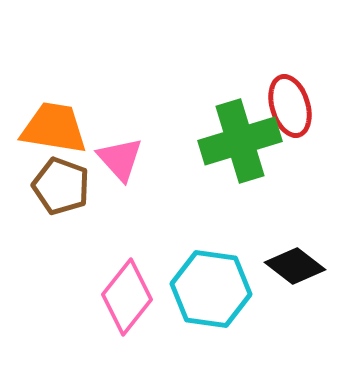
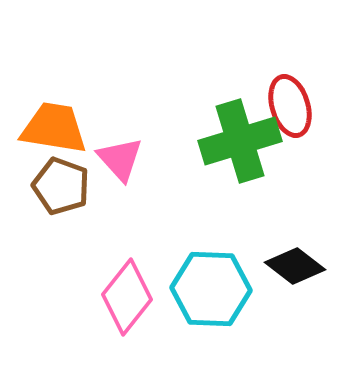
cyan hexagon: rotated 6 degrees counterclockwise
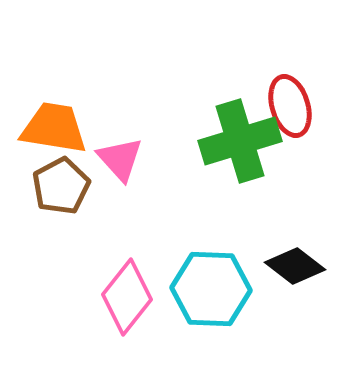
brown pentagon: rotated 24 degrees clockwise
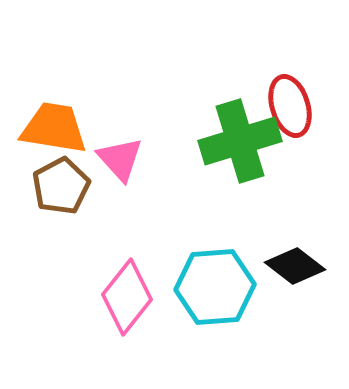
cyan hexagon: moved 4 px right, 2 px up; rotated 6 degrees counterclockwise
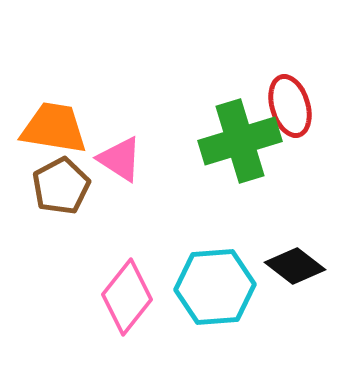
pink triangle: rotated 15 degrees counterclockwise
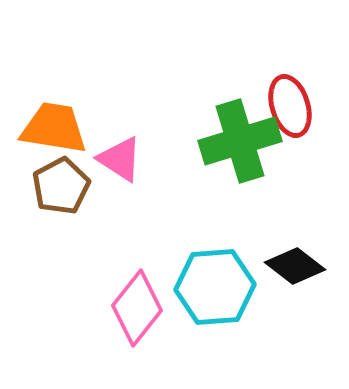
pink diamond: moved 10 px right, 11 px down
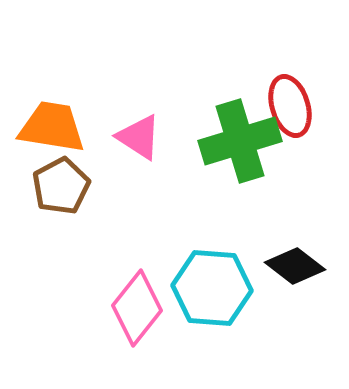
orange trapezoid: moved 2 px left, 1 px up
pink triangle: moved 19 px right, 22 px up
cyan hexagon: moved 3 px left, 1 px down; rotated 8 degrees clockwise
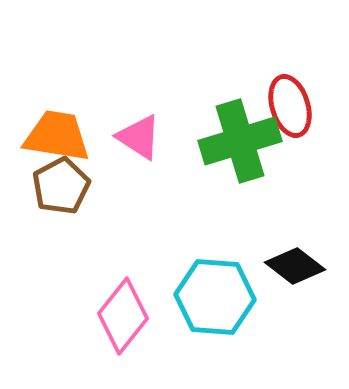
orange trapezoid: moved 5 px right, 9 px down
cyan hexagon: moved 3 px right, 9 px down
pink diamond: moved 14 px left, 8 px down
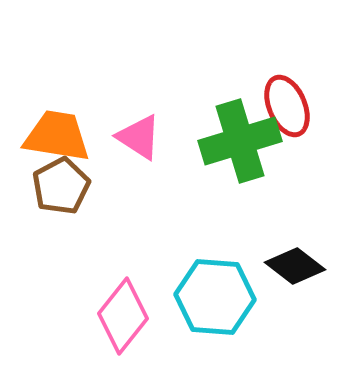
red ellipse: moved 3 px left; rotated 6 degrees counterclockwise
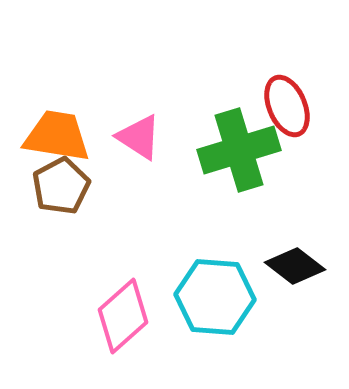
green cross: moved 1 px left, 9 px down
pink diamond: rotated 10 degrees clockwise
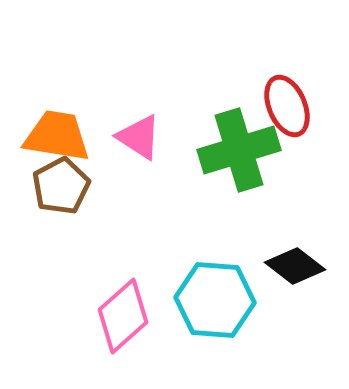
cyan hexagon: moved 3 px down
